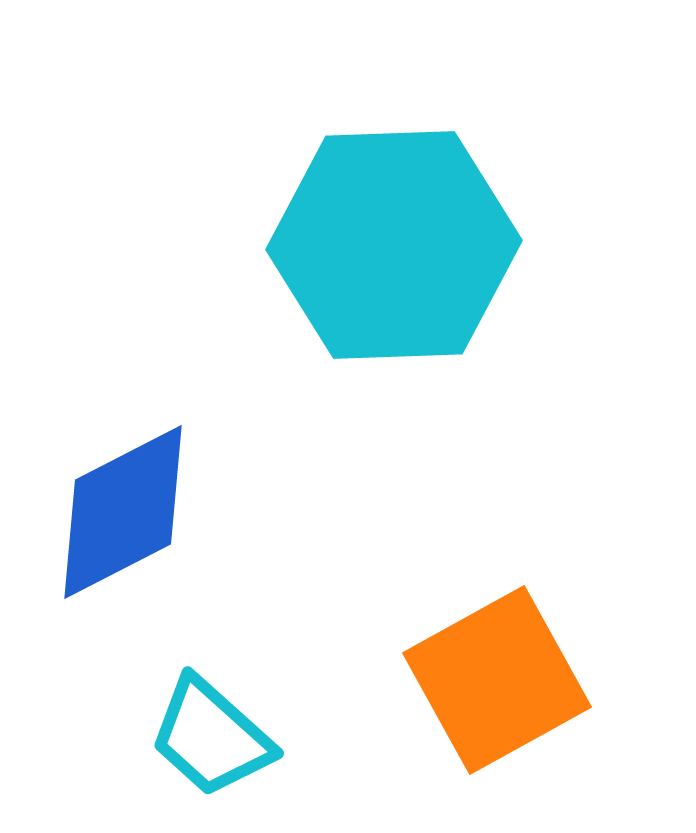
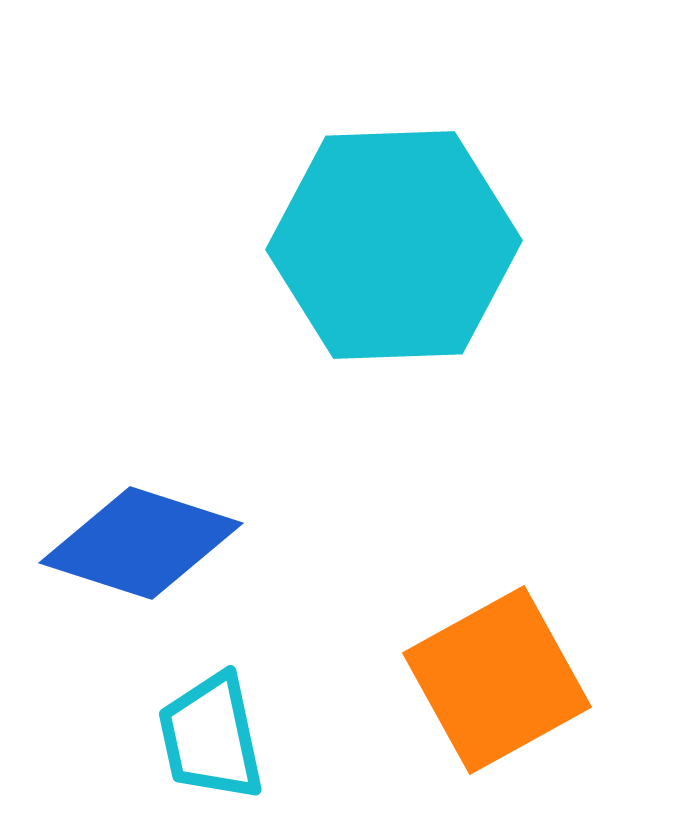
blue diamond: moved 18 px right, 31 px down; rotated 45 degrees clockwise
cyan trapezoid: rotated 36 degrees clockwise
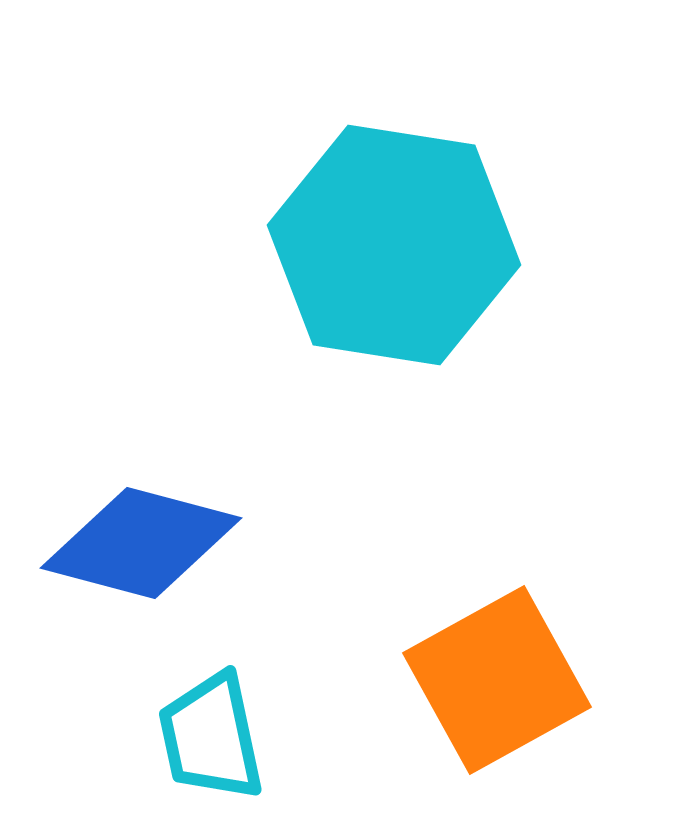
cyan hexagon: rotated 11 degrees clockwise
blue diamond: rotated 3 degrees counterclockwise
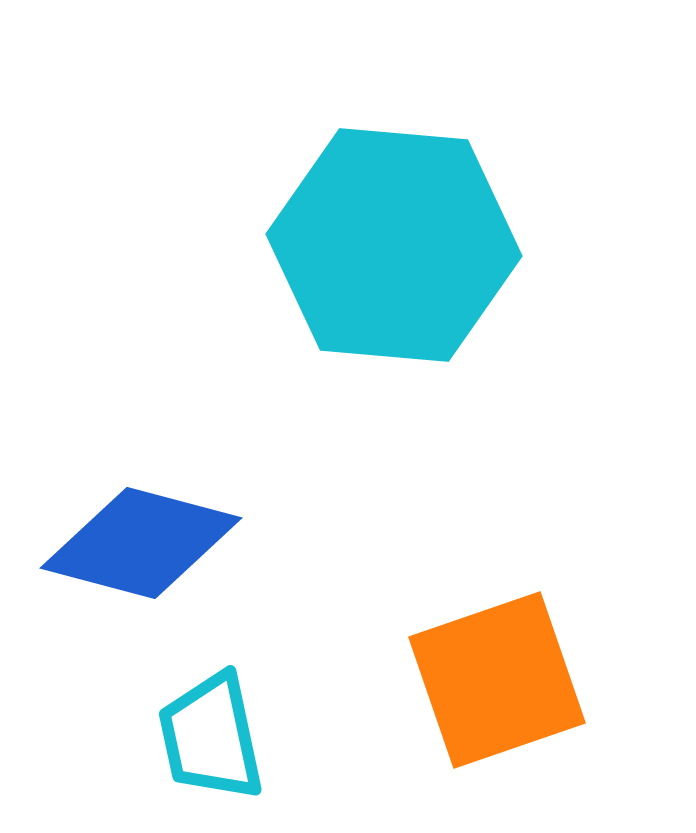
cyan hexagon: rotated 4 degrees counterclockwise
orange square: rotated 10 degrees clockwise
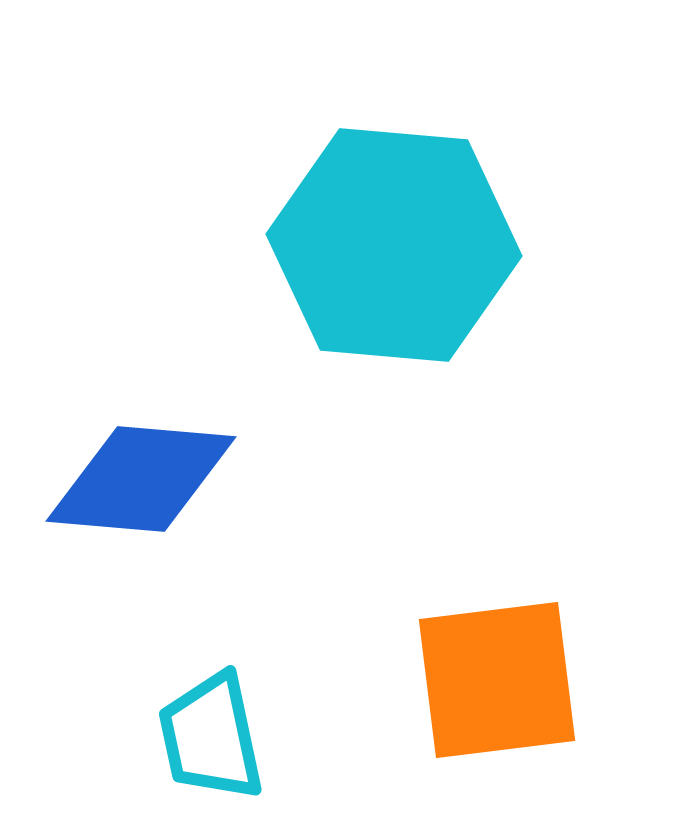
blue diamond: moved 64 px up; rotated 10 degrees counterclockwise
orange square: rotated 12 degrees clockwise
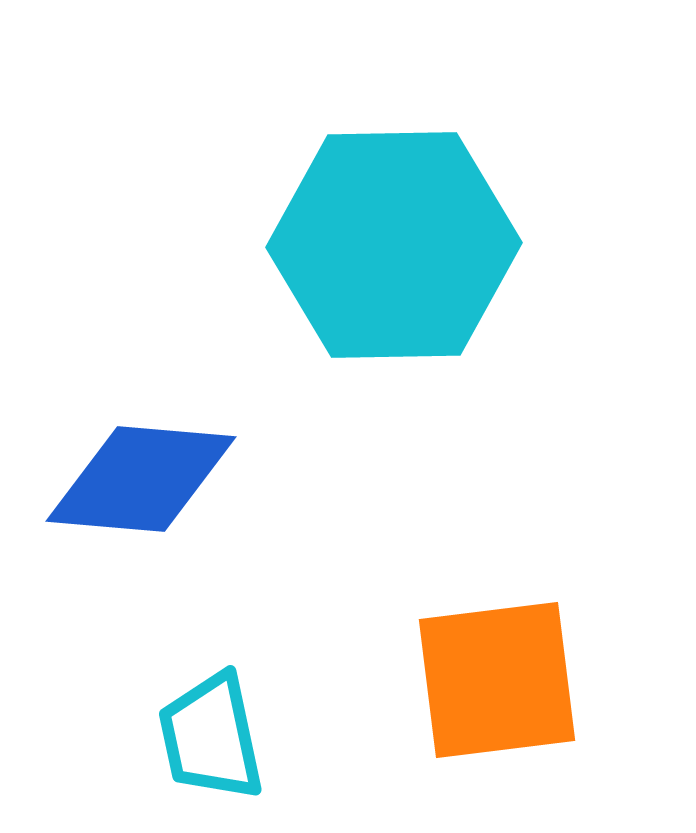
cyan hexagon: rotated 6 degrees counterclockwise
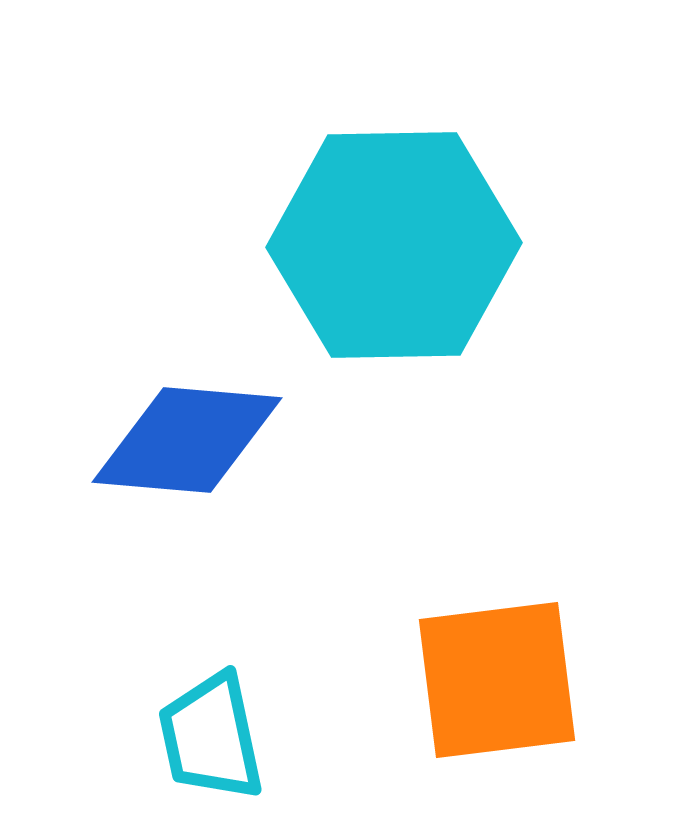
blue diamond: moved 46 px right, 39 px up
